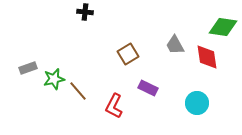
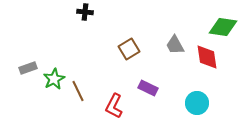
brown square: moved 1 px right, 5 px up
green star: rotated 15 degrees counterclockwise
brown line: rotated 15 degrees clockwise
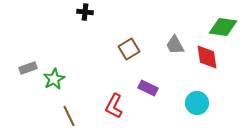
brown line: moved 9 px left, 25 px down
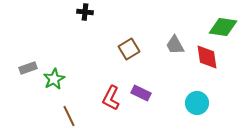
purple rectangle: moved 7 px left, 5 px down
red L-shape: moved 3 px left, 8 px up
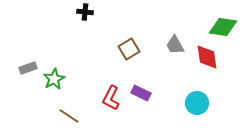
brown line: rotated 30 degrees counterclockwise
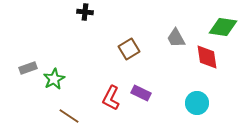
gray trapezoid: moved 1 px right, 7 px up
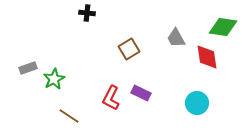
black cross: moved 2 px right, 1 px down
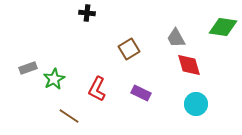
red diamond: moved 18 px left, 8 px down; rotated 8 degrees counterclockwise
red L-shape: moved 14 px left, 9 px up
cyan circle: moved 1 px left, 1 px down
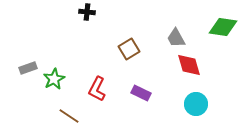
black cross: moved 1 px up
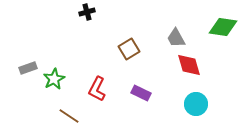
black cross: rotated 21 degrees counterclockwise
